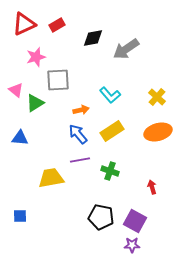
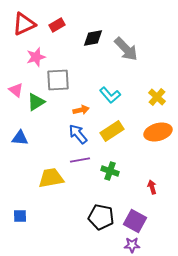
gray arrow: rotated 100 degrees counterclockwise
green triangle: moved 1 px right, 1 px up
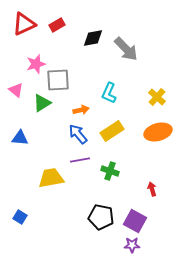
pink star: moved 7 px down
cyan L-shape: moved 1 px left, 2 px up; rotated 65 degrees clockwise
green triangle: moved 6 px right, 1 px down
red arrow: moved 2 px down
blue square: moved 1 px down; rotated 32 degrees clockwise
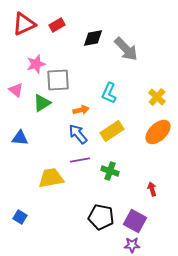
orange ellipse: rotated 28 degrees counterclockwise
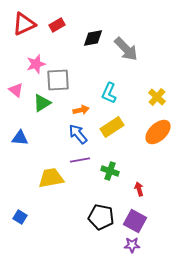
yellow rectangle: moved 4 px up
red arrow: moved 13 px left
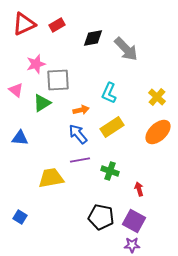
purple square: moved 1 px left
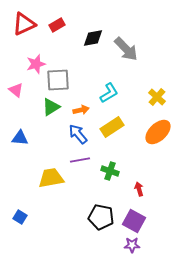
cyan L-shape: rotated 145 degrees counterclockwise
green triangle: moved 9 px right, 4 px down
